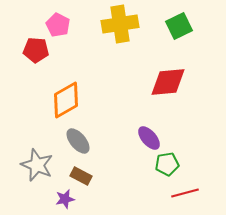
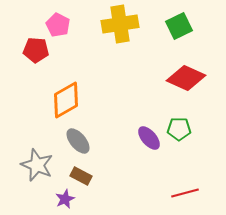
red diamond: moved 18 px right, 4 px up; rotated 30 degrees clockwise
green pentagon: moved 12 px right, 35 px up; rotated 10 degrees clockwise
purple star: rotated 12 degrees counterclockwise
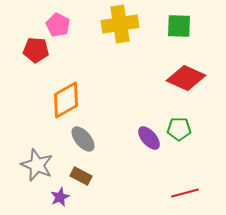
green square: rotated 28 degrees clockwise
gray ellipse: moved 5 px right, 2 px up
purple star: moved 5 px left, 2 px up
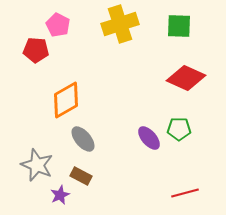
yellow cross: rotated 9 degrees counterclockwise
purple star: moved 2 px up
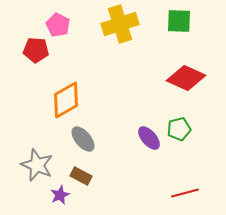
green square: moved 5 px up
green pentagon: rotated 15 degrees counterclockwise
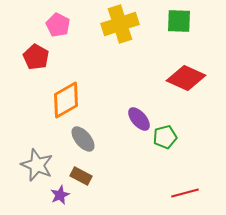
red pentagon: moved 7 px down; rotated 25 degrees clockwise
green pentagon: moved 14 px left, 8 px down
purple ellipse: moved 10 px left, 19 px up
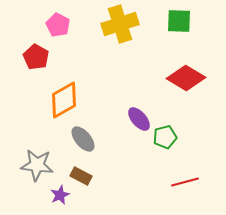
red diamond: rotated 6 degrees clockwise
orange diamond: moved 2 px left
gray star: rotated 16 degrees counterclockwise
red line: moved 11 px up
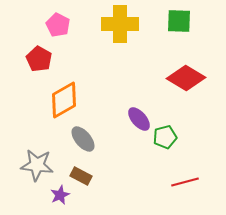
yellow cross: rotated 18 degrees clockwise
red pentagon: moved 3 px right, 2 px down
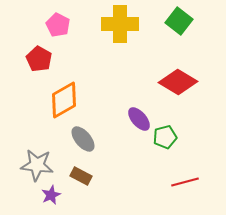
green square: rotated 36 degrees clockwise
red diamond: moved 8 px left, 4 px down
purple star: moved 9 px left
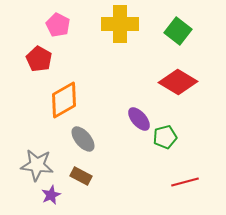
green square: moved 1 px left, 10 px down
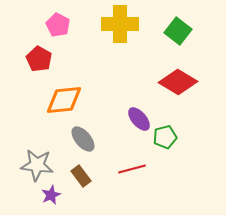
orange diamond: rotated 24 degrees clockwise
brown rectangle: rotated 25 degrees clockwise
red line: moved 53 px left, 13 px up
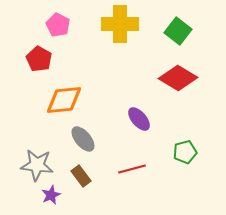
red diamond: moved 4 px up
green pentagon: moved 20 px right, 15 px down
